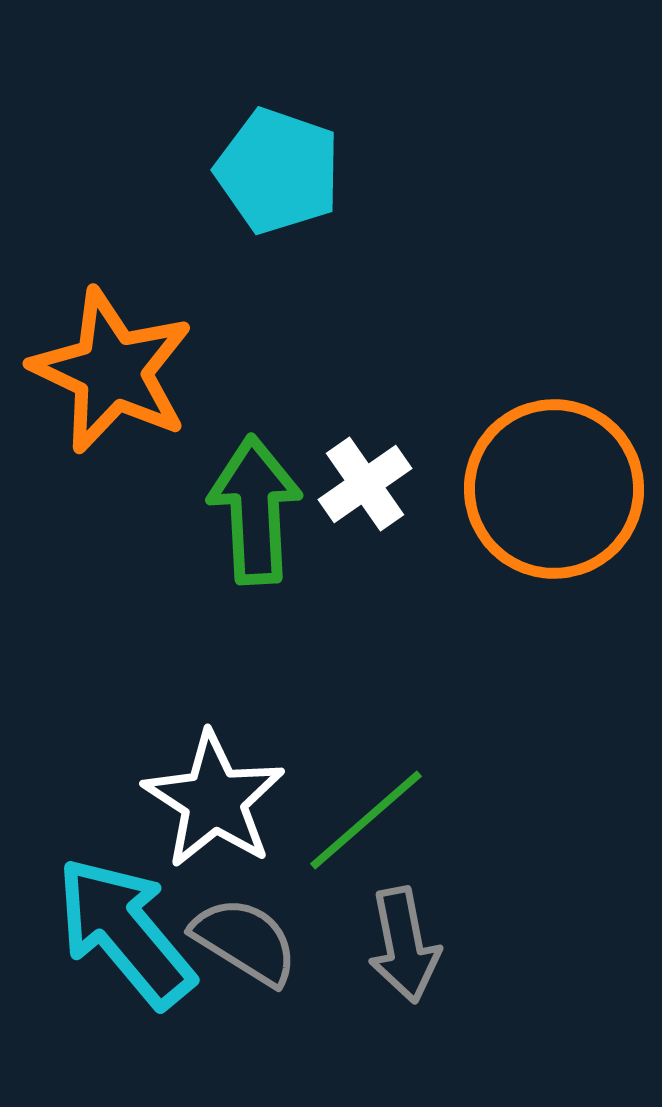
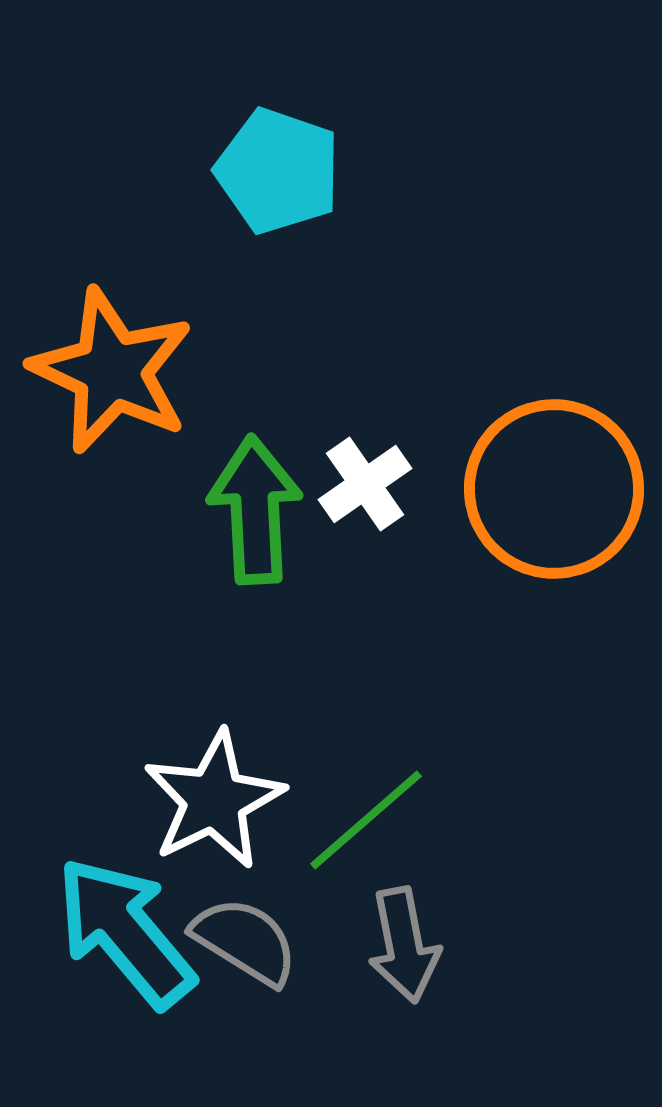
white star: rotated 13 degrees clockwise
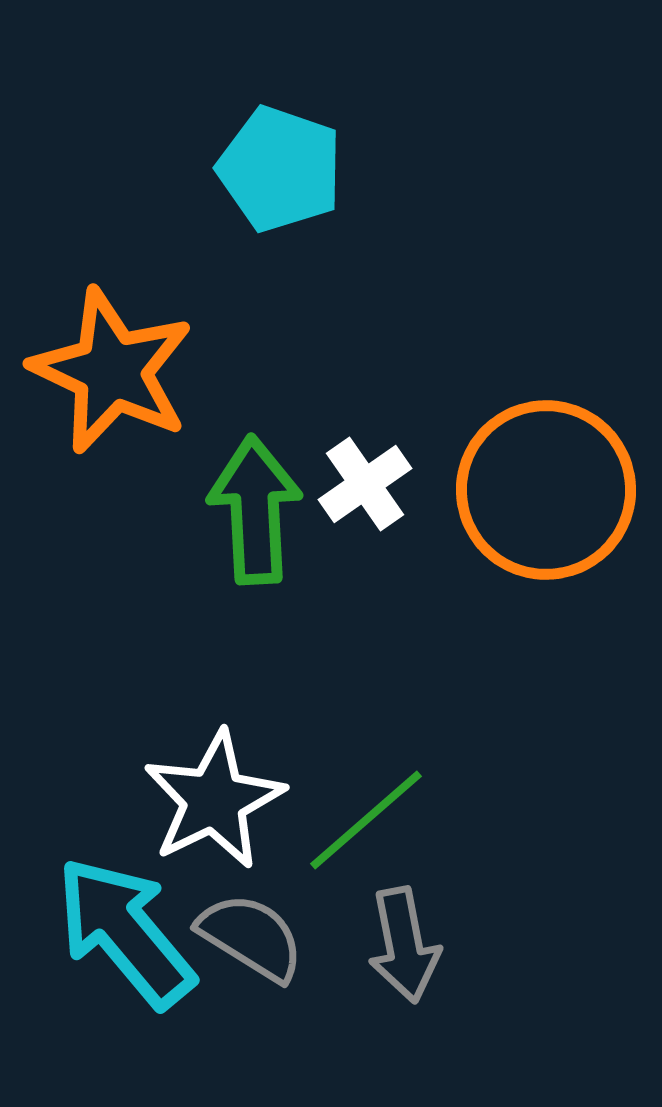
cyan pentagon: moved 2 px right, 2 px up
orange circle: moved 8 px left, 1 px down
gray semicircle: moved 6 px right, 4 px up
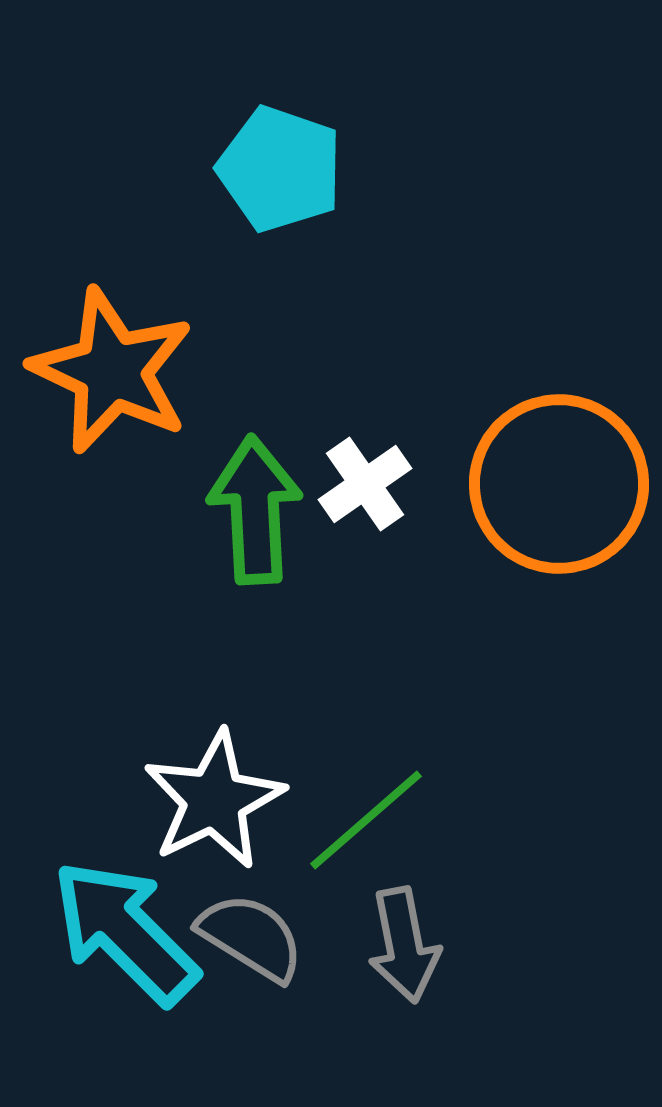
orange circle: moved 13 px right, 6 px up
cyan arrow: rotated 5 degrees counterclockwise
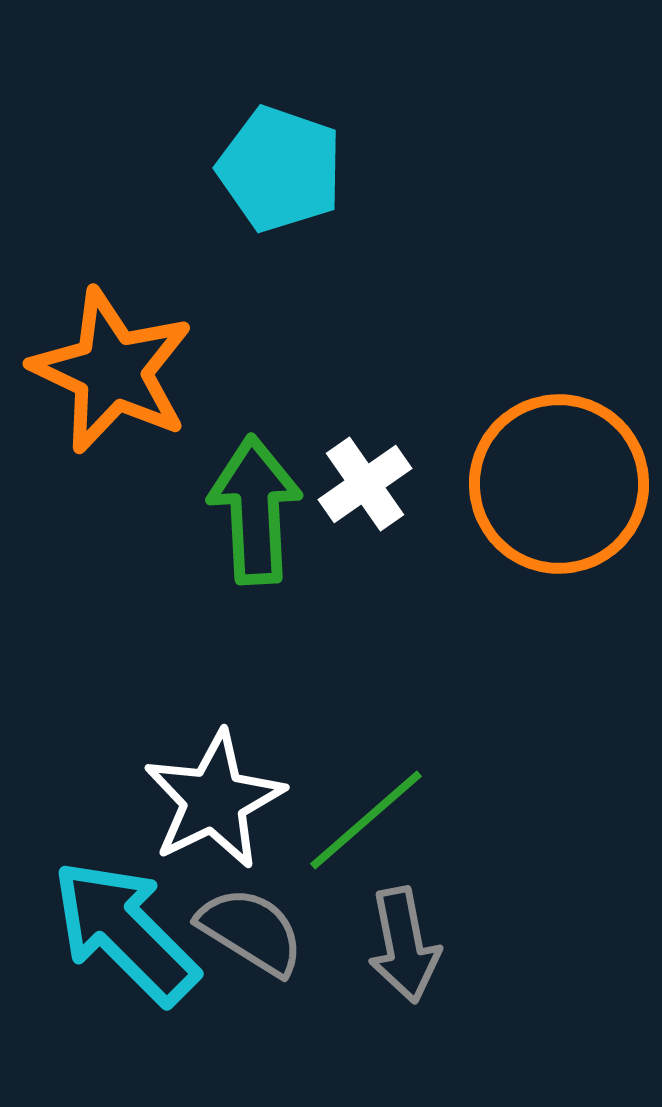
gray semicircle: moved 6 px up
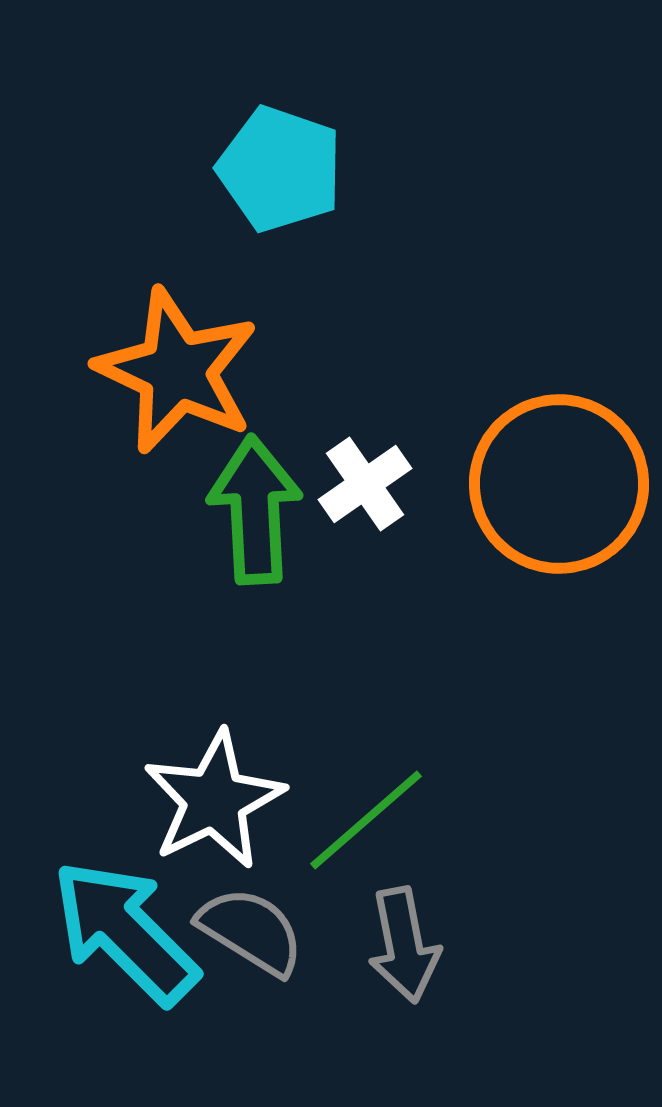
orange star: moved 65 px right
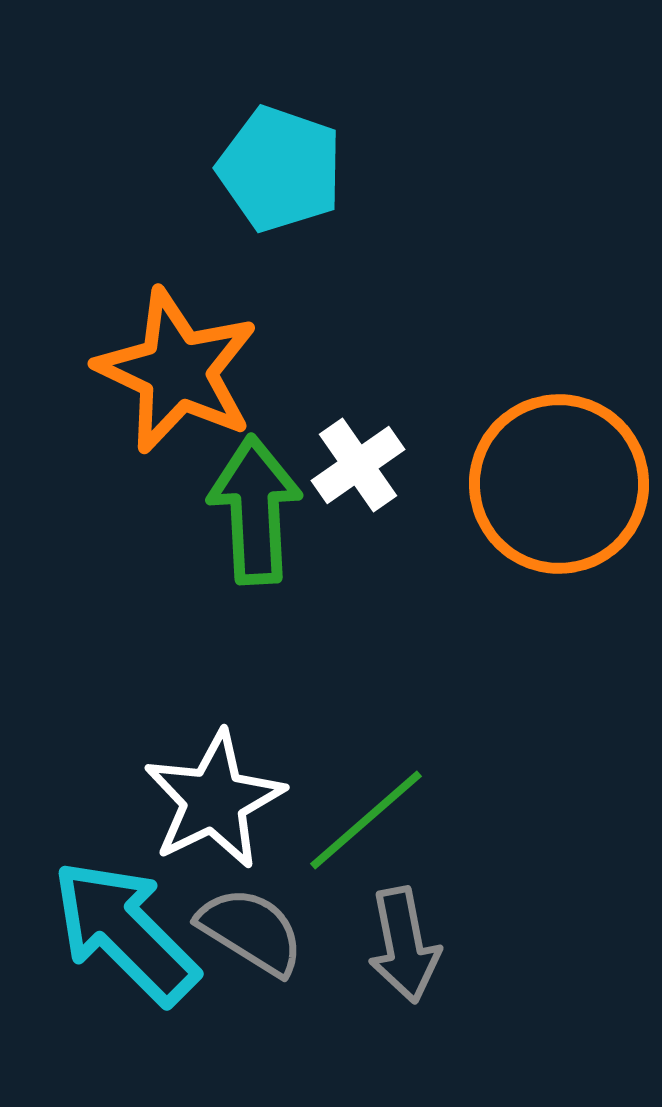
white cross: moved 7 px left, 19 px up
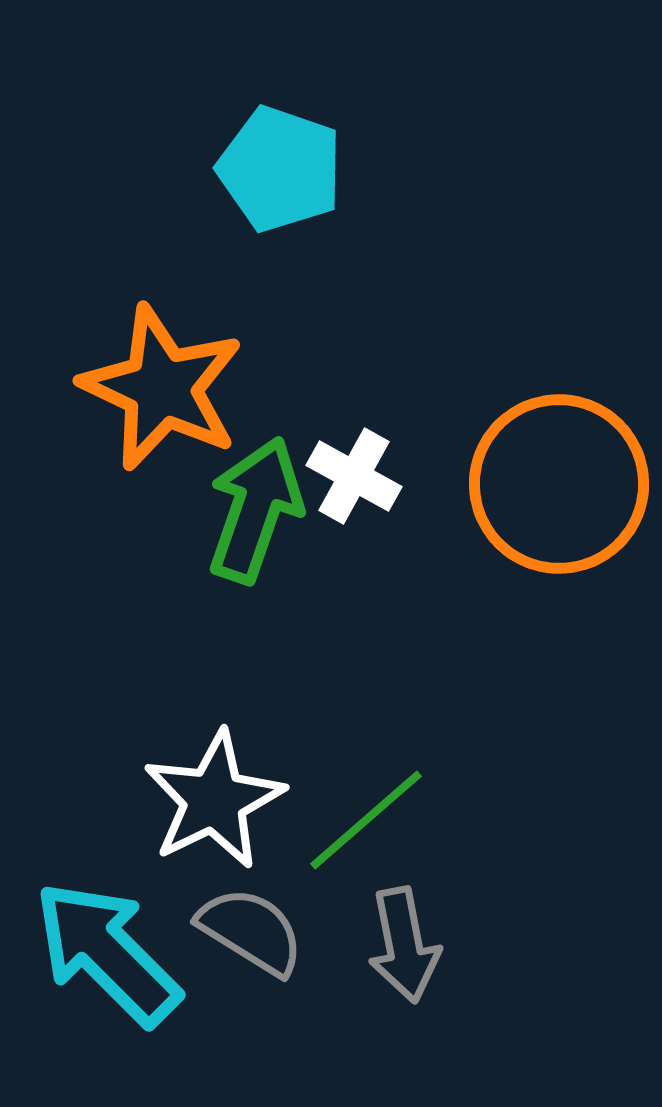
orange star: moved 15 px left, 17 px down
white cross: moved 4 px left, 11 px down; rotated 26 degrees counterclockwise
green arrow: rotated 22 degrees clockwise
cyan arrow: moved 18 px left, 21 px down
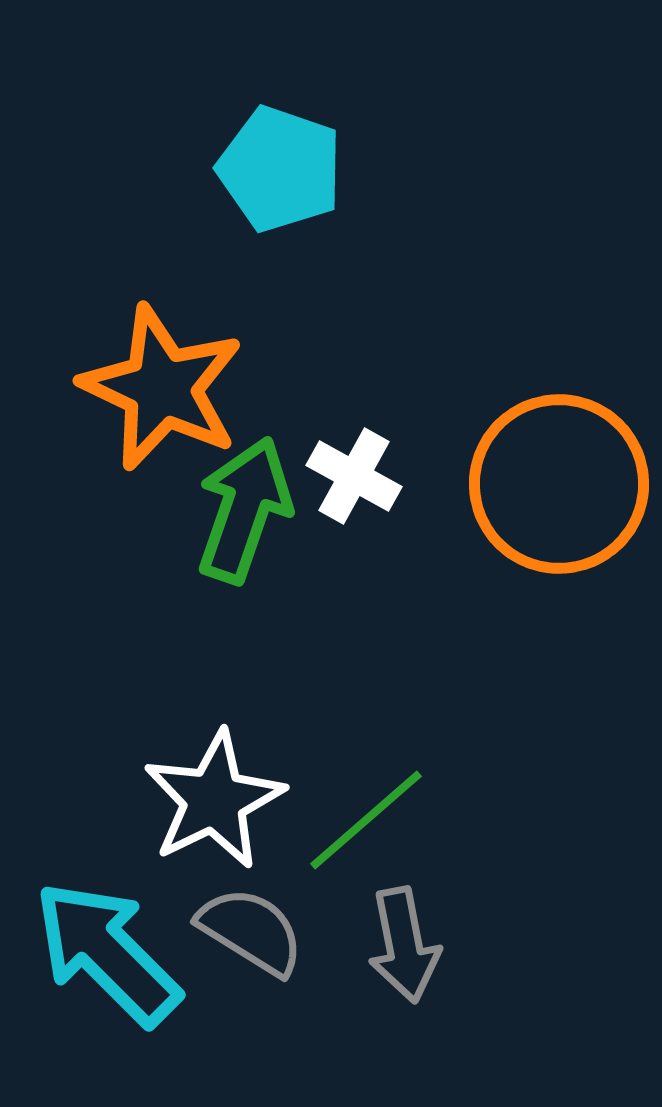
green arrow: moved 11 px left
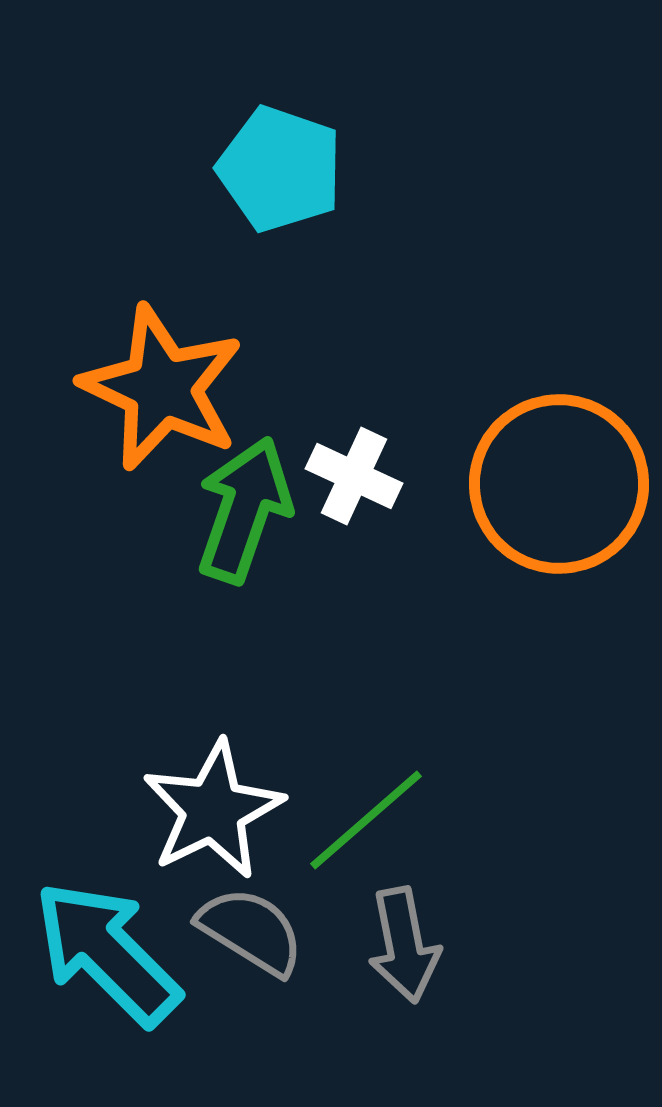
white cross: rotated 4 degrees counterclockwise
white star: moved 1 px left, 10 px down
